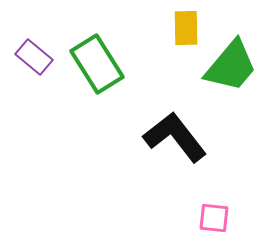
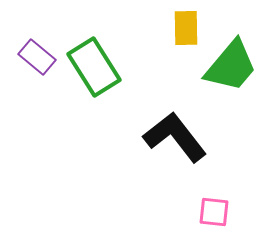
purple rectangle: moved 3 px right
green rectangle: moved 3 px left, 3 px down
pink square: moved 6 px up
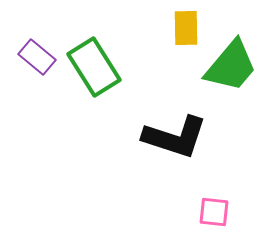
black L-shape: rotated 146 degrees clockwise
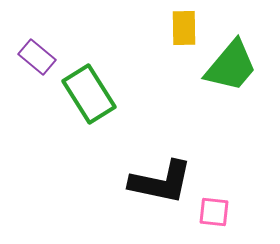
yellow rectangle: moved 2 px left
green rectangle: moved 5 px left, 27 px down
black L-shape: moved 14 px left, 45 px down; rotated 6 degrees counterclockwise
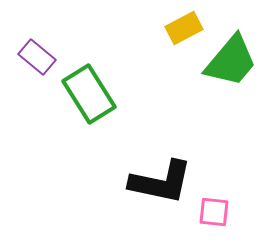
yellow rectangle: rotated 63 degrees clockwise
green trapezoid: moved 5 px up
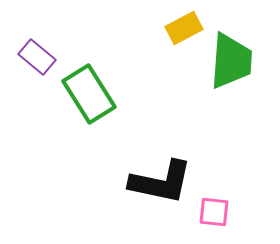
green trapezoid: rotated 36 degrees counterclockwise
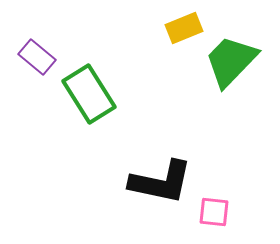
yellow rectangle: rotated 6 degrees clockwise
green trapezoid: rotated 140 degrees counterclockwise
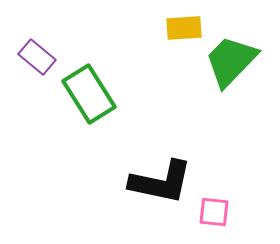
yellow rectangle: rotated 18 degrees clockwise
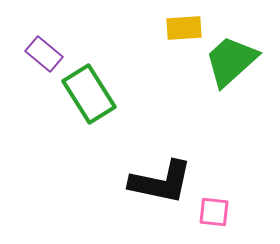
purple rectangle: moved 7 px right, 3 px up
green trapezoid: rotated 4 degrees clockwise
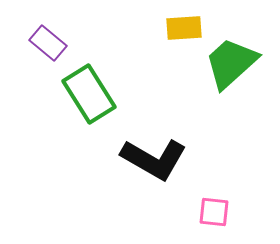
purple rectangle: moved 4 px right, 11 px up
green trapezoid: moved 2 px down
black L-shape: moved 7 px left, 23 px up; rotated 18 degrees clockwise
